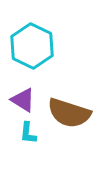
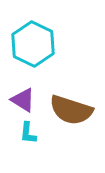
cyan hexagon: moved 1 px right, 2 px up
brown semicircle: moved 2 px right, 3 px up
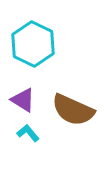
brown semicircle: moved 2 px right; rotated 6 degrees clockwise
cyan L-shape: rotated 135 degrees clockwise
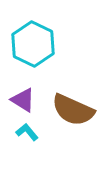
cyan L-shape: moved 1 px left, 1 px up
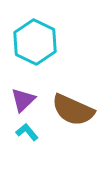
cyan hexagon: moved 2 px right, 2 px up
purple triangle: rotated 44 degrees clockwise
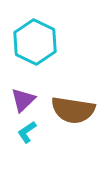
brown semicircle: rotated 15 degrees counterclockwise
cyan L-shape: rotated 85 degrees counterclockwise
